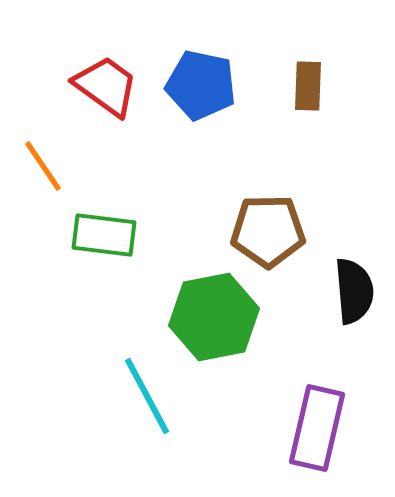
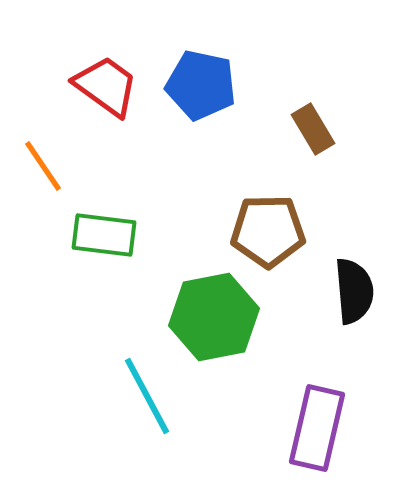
brown rectangle: moved 5 px right, 43 px down; rotated 33 degrees counterclockwise
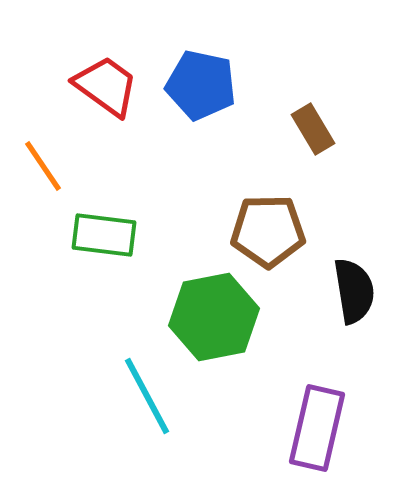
black semicircle: rotated 4 degrees counterclockwise
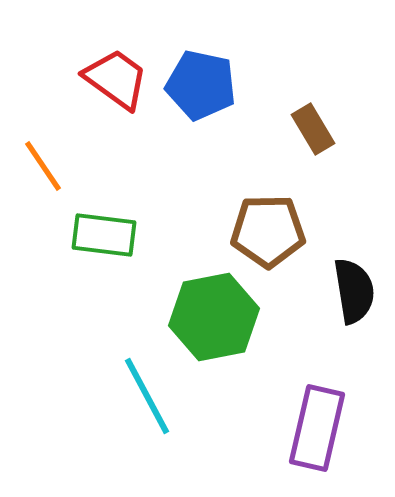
red trapezoid: moved 10 px right, 7 px up
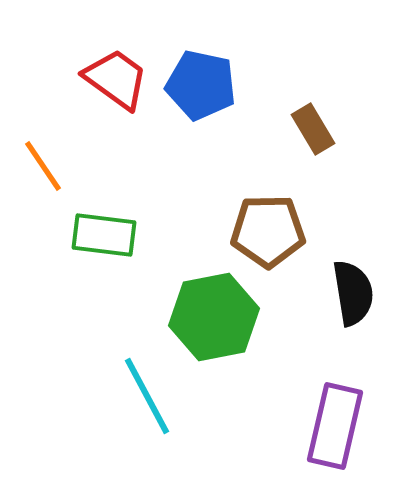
black semicircle: moved 1 px left, 2 px down
purple rectangle: moved 18 px right, 2 px up
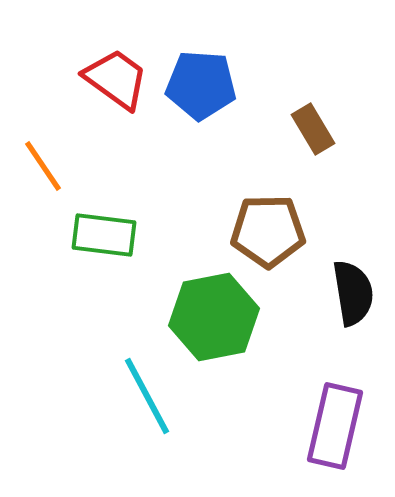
blue pentagon: rotated 8 degrees counterclockwise
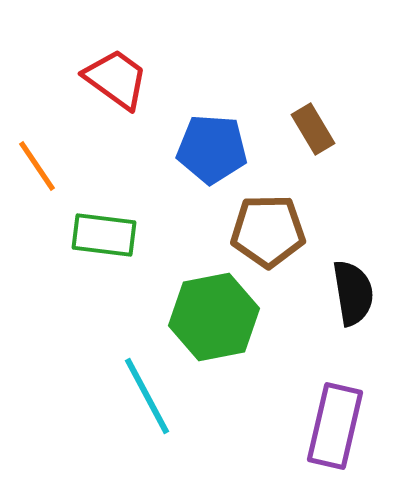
blue pentagon: moved 11 px right, 64 px down
orange line: moved 6 px left
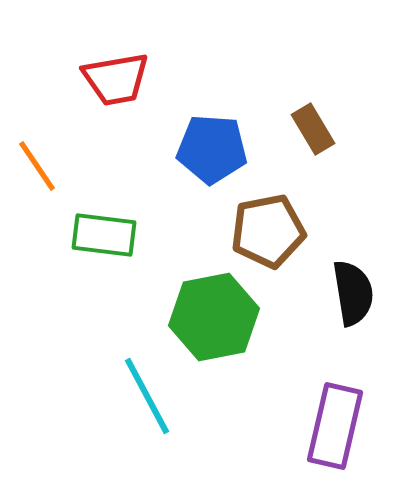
red trapezoid: rotated 134 degrees clockwise
brown pentagon: rotated 10 degrees counterclockwise
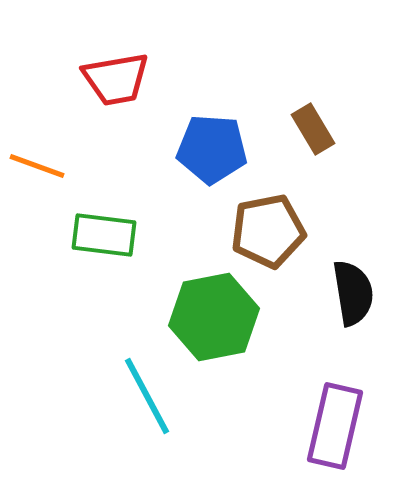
orange line: rotated 36 degrees counterclockwise
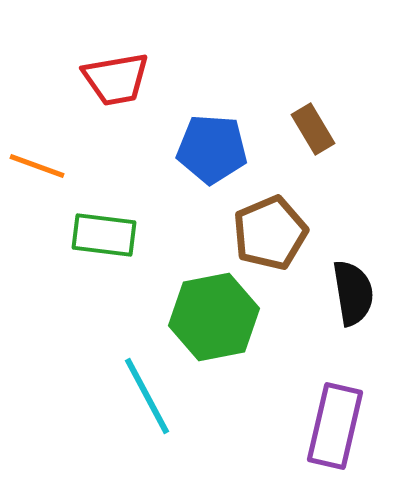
brown pentagon: moved 2 px right, 2 px down; rotated 12 degrees counterclockwise
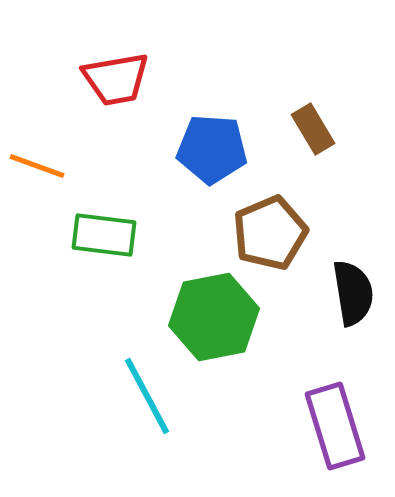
purple rectangle: rotated 30 degrees counterclockwise
